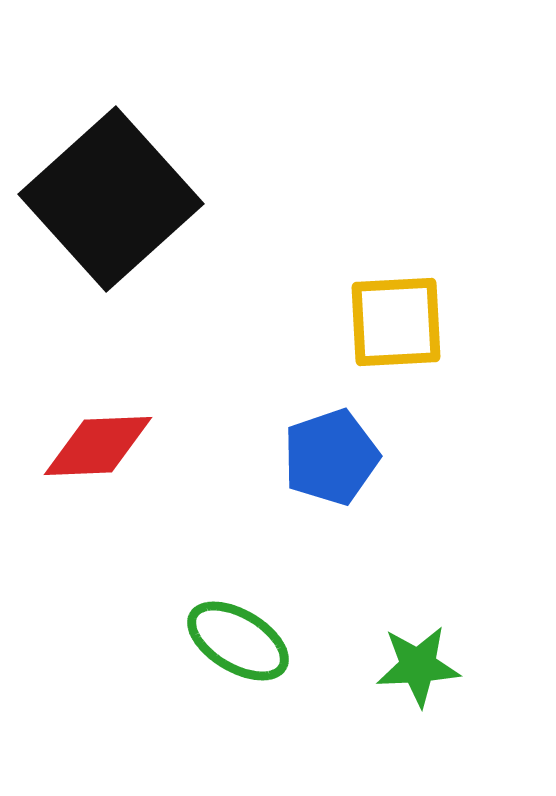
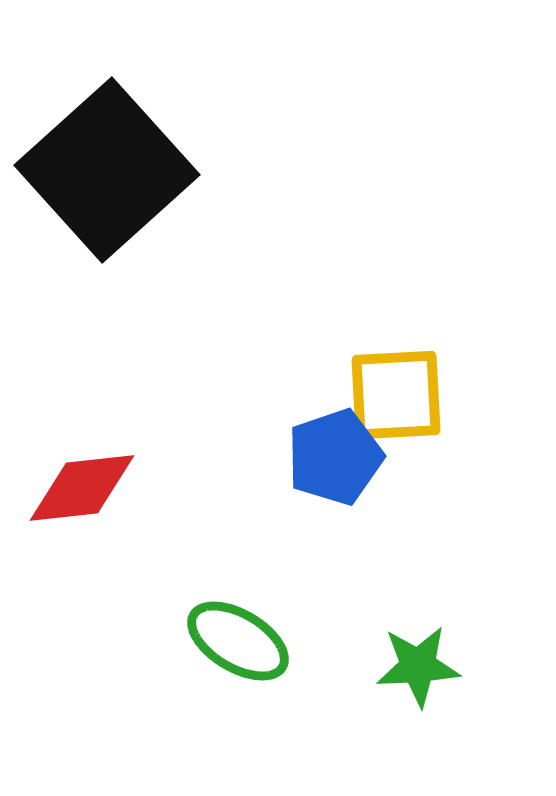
black square: moved 4 px left, 29 px up
yellow square: moved 73 px down
red diamond: moved 16 px left, 42 px down; rotated 4 degrees counterclockwise
blue pentagon: moved 4 px right
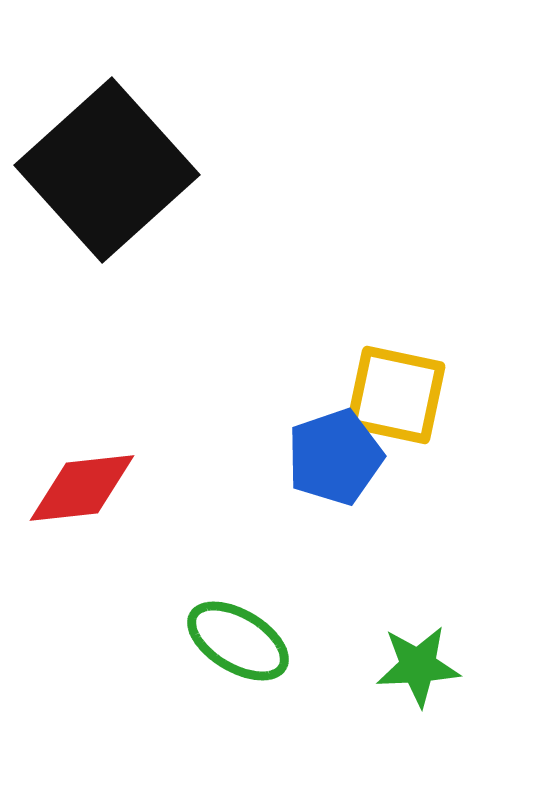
yellow square: rotated 15 degrees clockwise
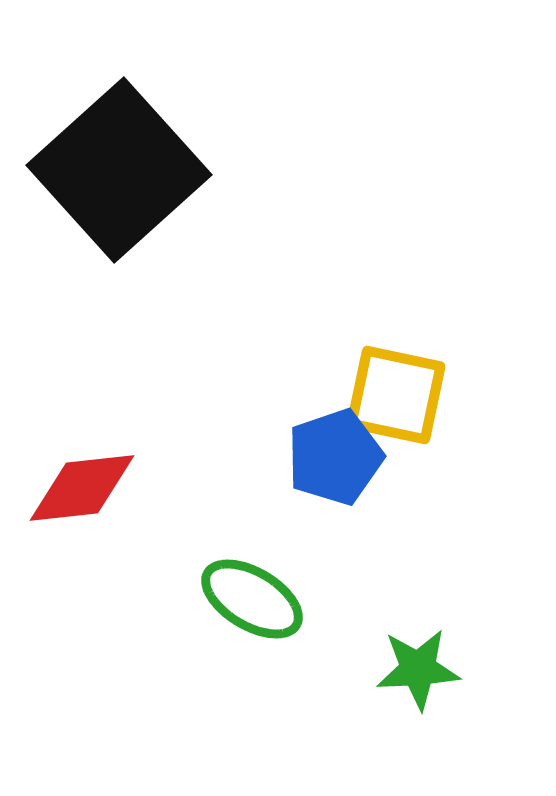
black square: moved 12 px right
green ellipse: moved 14 px right, 42 px up
green star: moved 3 px down
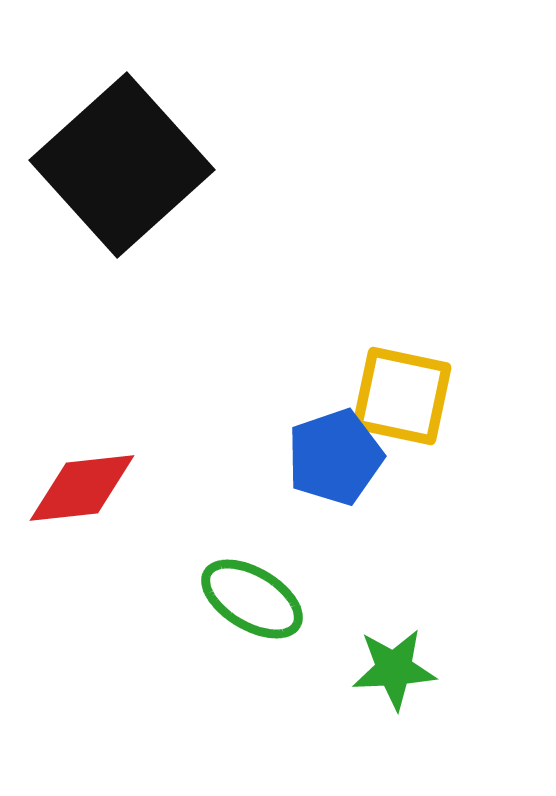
black square: moved 3 px right, 5 px up
yellow square: moved 6 px right, 1 px down
green star: moved 24 px left
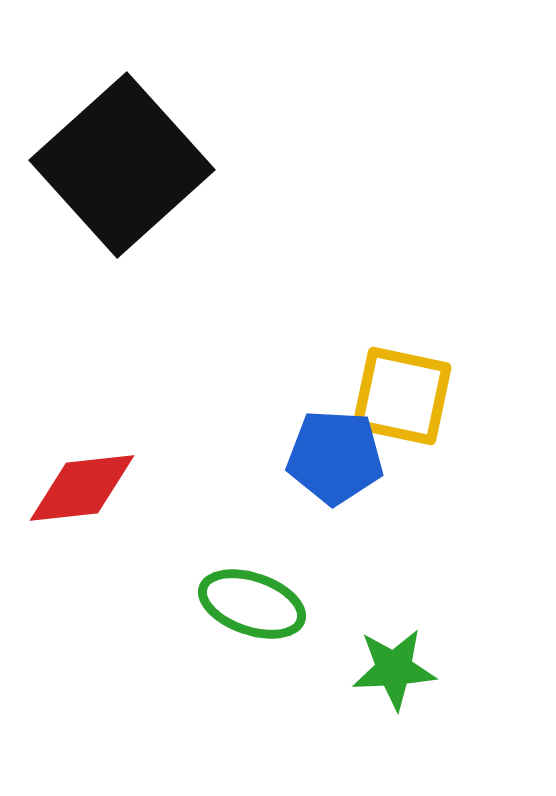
blue pentagon: rotated 22 degrees clockwise
green ellipse: moved 5 px down; rotated 12 degrees counterclockwise
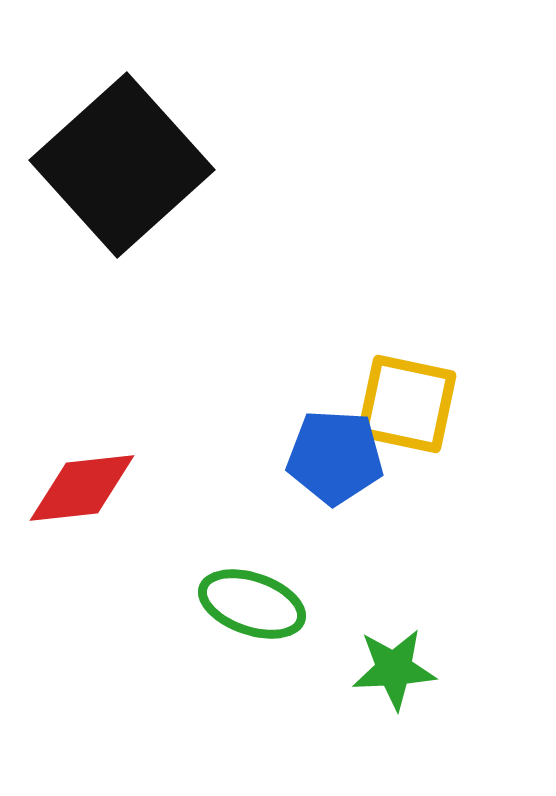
yellow square: moved 5 px right, 8 px down
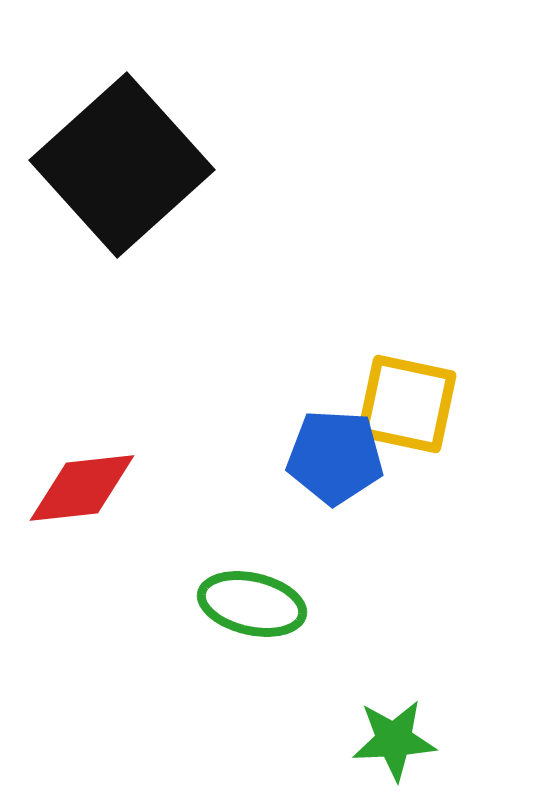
green ellipse: rotated 6 degrees counterclockwise
green star: moved 71 px down
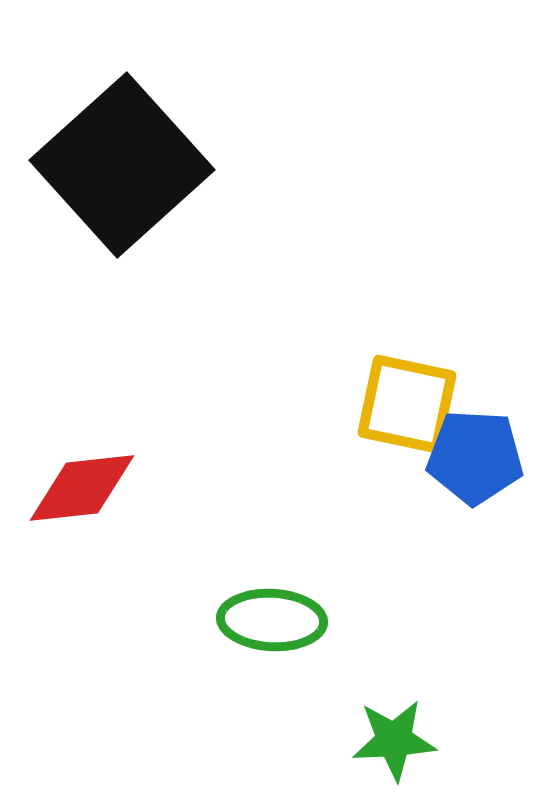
blue pentagon: moved 140 px right
green ellipse: moved 20 px right, 16 px down; rotated 10 degrees counterclockwise
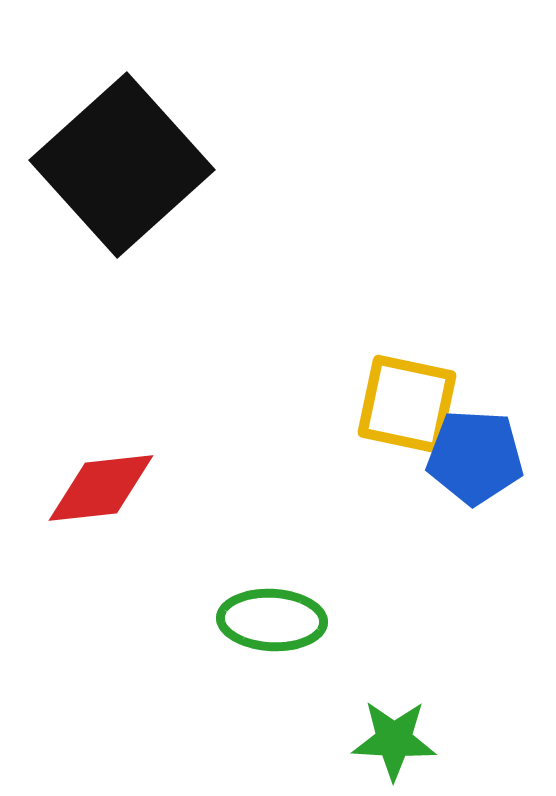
red diamond: moved 19 px right
green star: rotated 6 degrees clockwise
